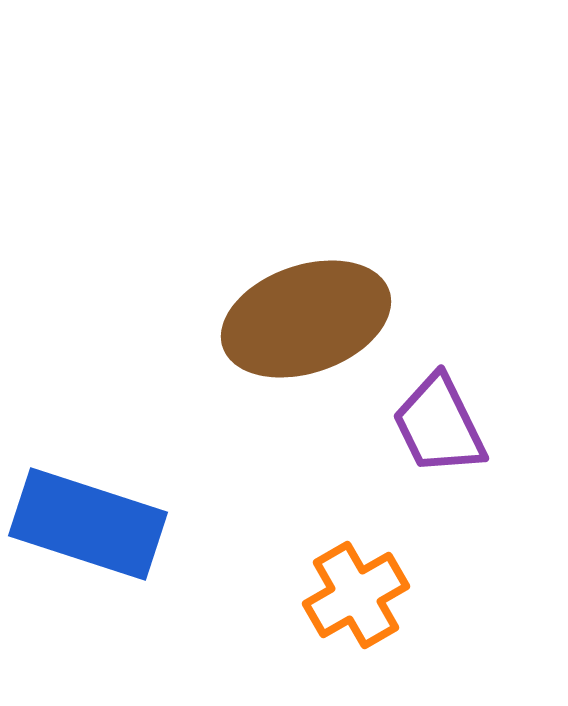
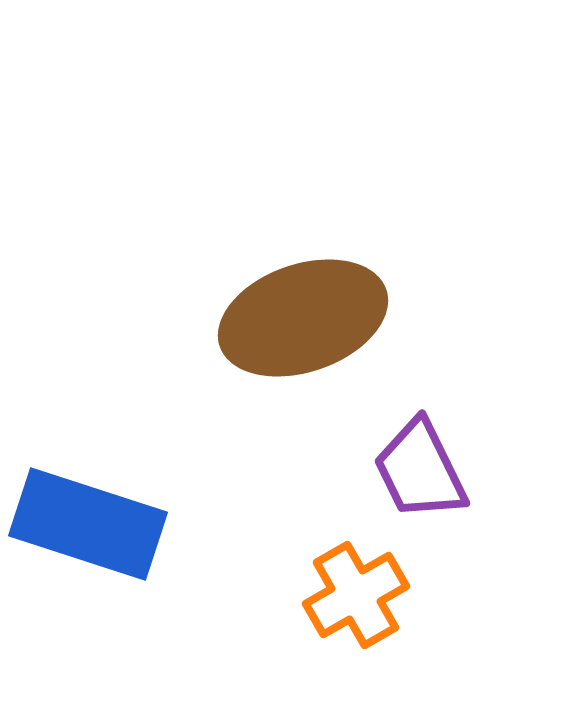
brown ellipse: moved 3 px left, 1 px up
purple trapezoid: moved 19 px left, 45 px down
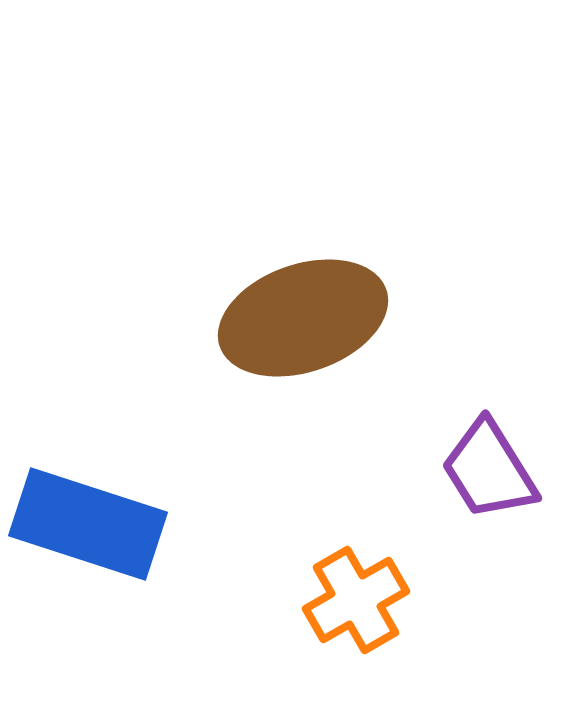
purple trapezoid: moved 69 px right; rotated 6 degrees counterclockwise
orange cross: moved 5 px down
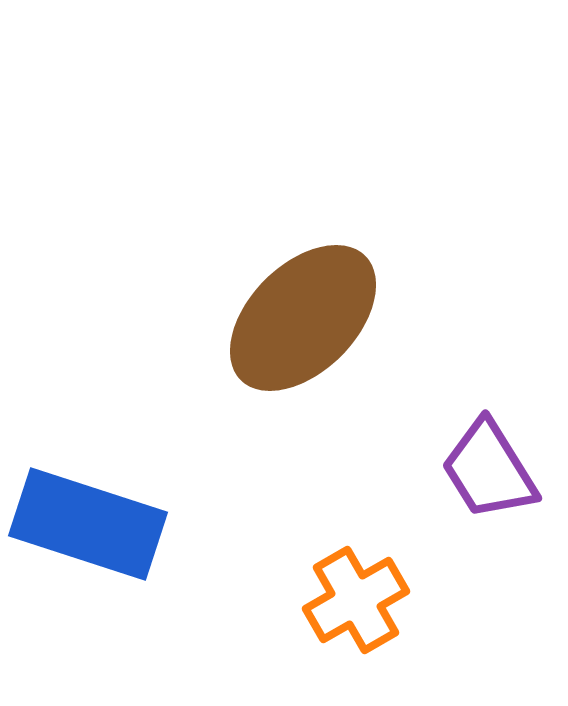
brown ellipse: rotated 26 degrees counterclockwise
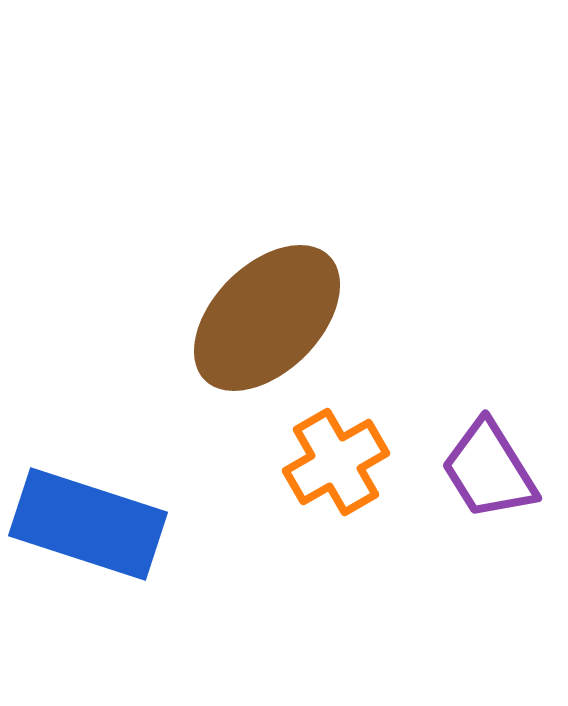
brown ellipse: moved 36 px left
orange cross: moved 20 px left, 138 px up
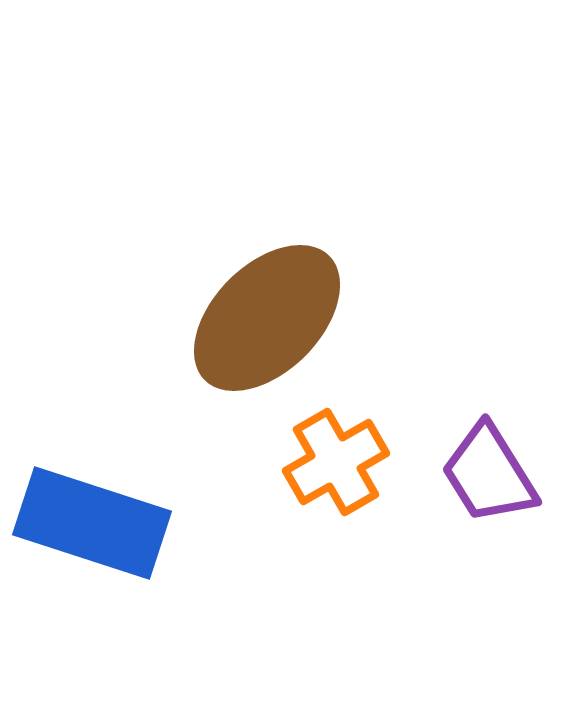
purple trapezoid: moved 4 px down
blue rectangle: moved 4 px right, 1 px up
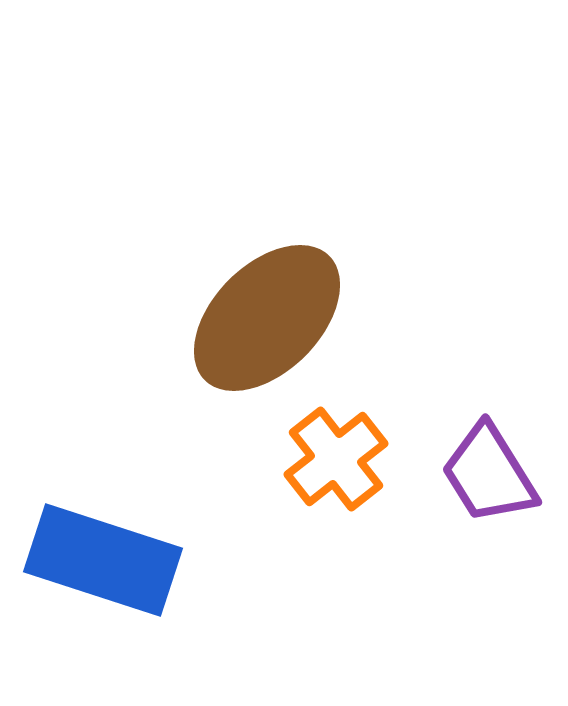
orange cross: moved 3 px up; rotated 8 degrees counterclockwise
blue rectangle: moved 11 px right, 37 px down
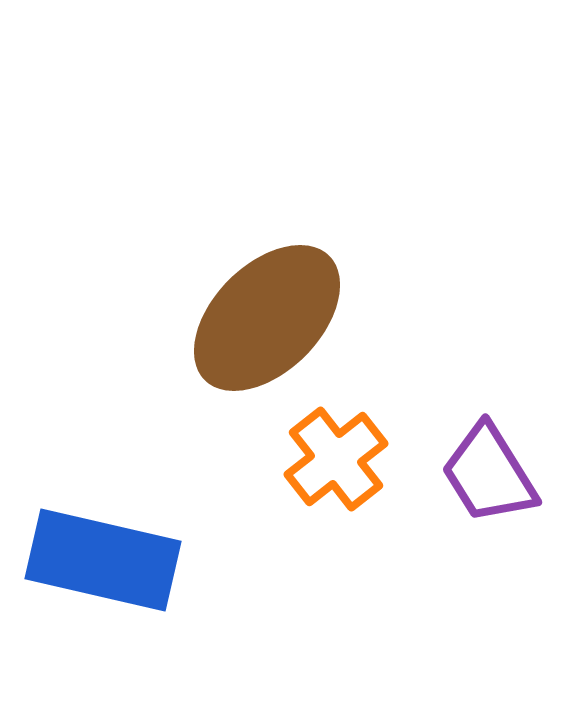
blue rectangle: rotated 5 degrees counterclockwise
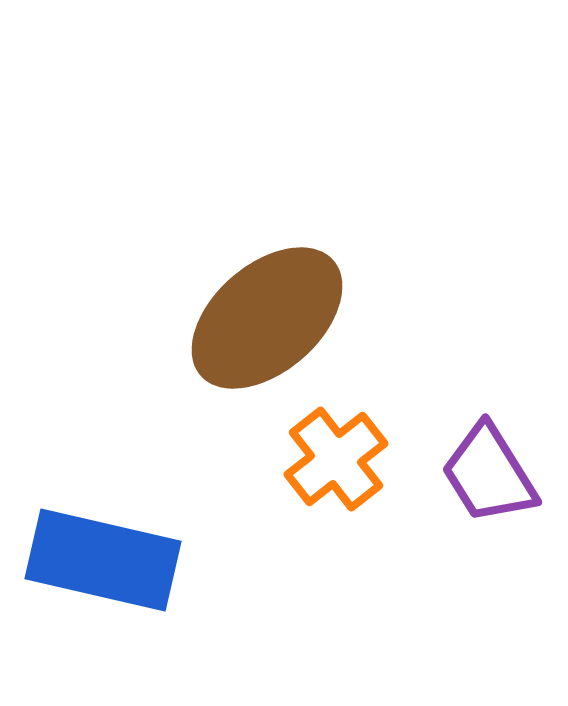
brown ellipse: rotated 4 degrees clockwise
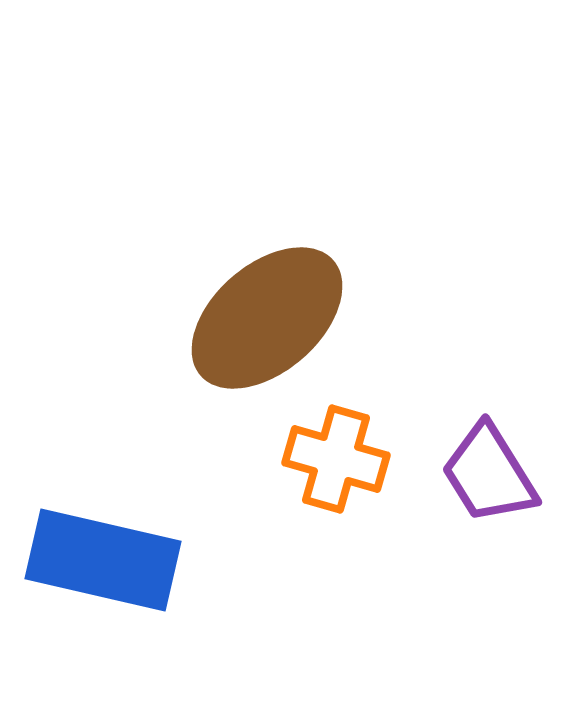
orange cross: rotated 36 degrees counterclockwise
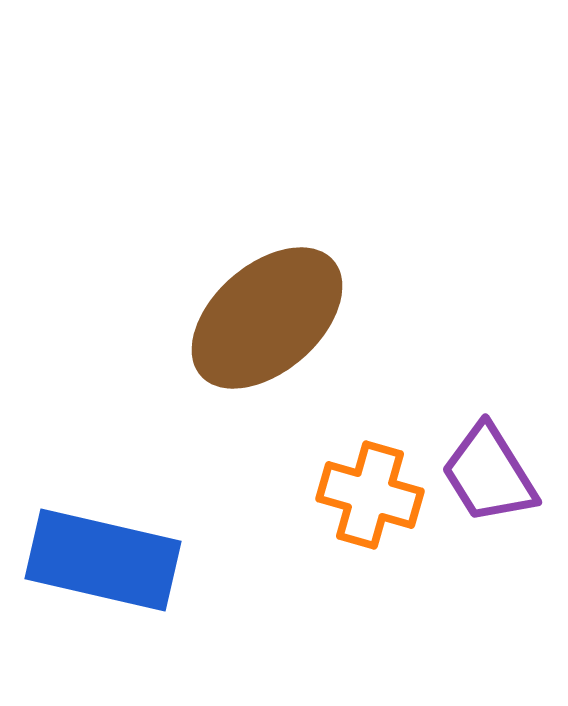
orange cross: moved 34 px right, 36 px down
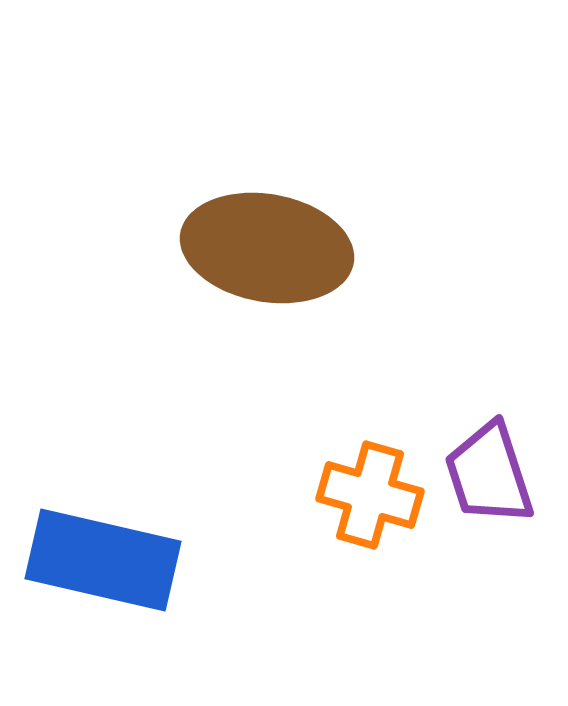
brown ellipse: moved 70 px up; rotated 51 degrees clockwise
purple trapezoid: rotated 14 degrees clockwise
